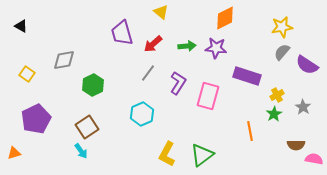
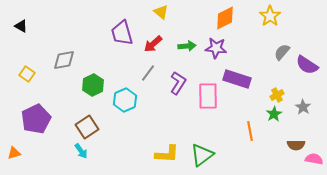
yellow star: moved 12 px left, 11 px up; rotated 25 degrees counterclockwise
purple rectangle: moved 10 px left, 3 px down
pink rectangle: rotated 16 degrees counterclockwise
cyan hexagon: moved 17 px left, 14 px up
yellow L-shape: rotated 115 degrees counterclockwise
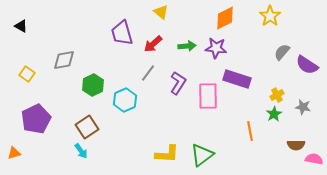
gray star: rotated 21 degrees counterclockwise
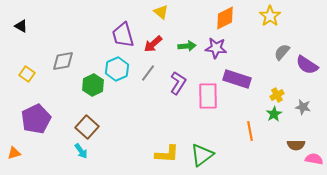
purple trapezoid: moved 1 px right, 2 px down
gray diamond: moved 1 px left, 1 px down
cyan hexagon: moved 8 px left, 31 px up
brown square: rotated 15 degrees counterclockwise
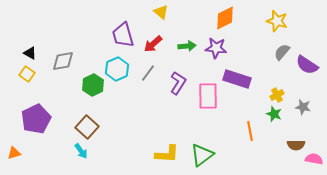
yellow star: moved 7 px right, 5 px down; rotated 20 degrees counterclockwise
black triangle: moved 9 px right, 27 px down
green star: rotated 21 degrees counterclockwise
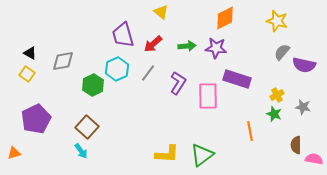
purple semicircle: moved 3 px left; rotated 20 degrees counterclockwise
brown semicircle: rotated 90 degrees clockwise
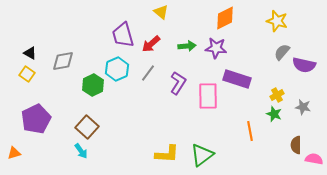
red arrow: moved 2 px left
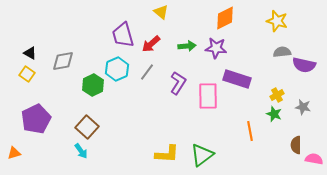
gray semicircle: rotated 42 degrees clockwise
gray line: moved 1 px left, 1 px up
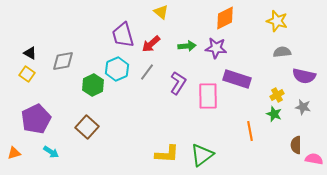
purple semicircle: moved 11 px down
cyan arrow: moved 30 px left, 1 px down; rotated 21 degrees counterclockwise
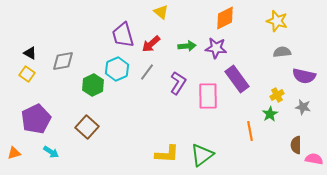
purple rectangle: rotated 36 degrees clockwise
green star: moved 4 px left; rotated 21 degrees clockwise
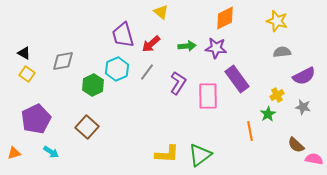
black triangle: moved 6 px left
purple semicircle: rotated 40 degrees counterclockwise
green star: moved 2 px left
brown semicircle: rotated 48 degrees counterclockwise
green triangle: moved 2 px left
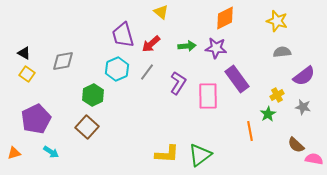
purple semicircle: rotated 10 degrees counterclockwise
green hexagon: moved 10 px down
